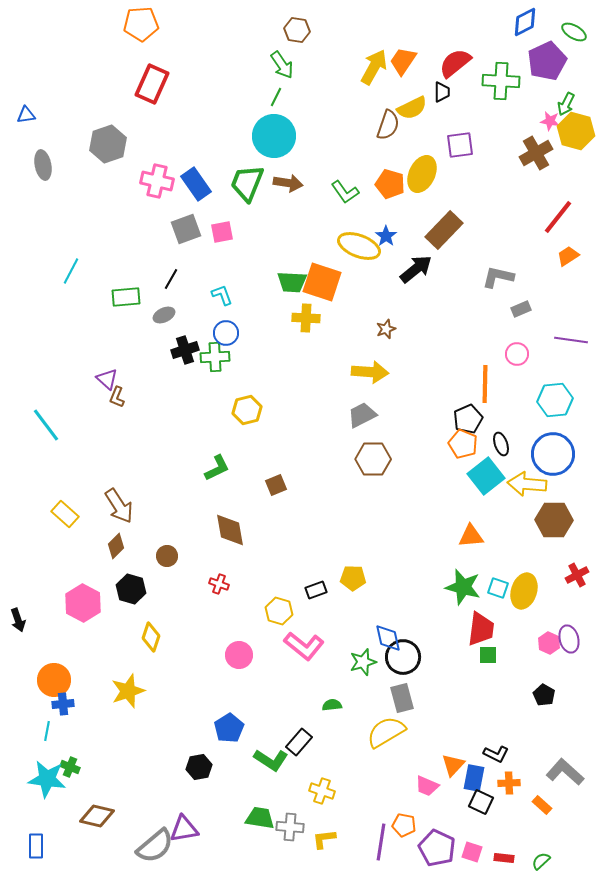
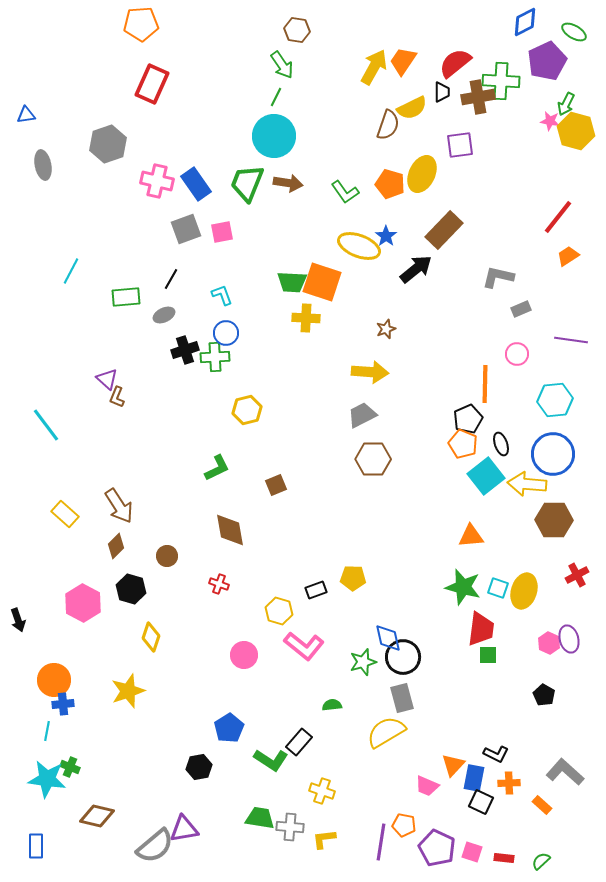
brown cross at (536, 153): moved 58 px left, 56 px up; rotated 20 degrees clockwise
pink circle at (239, 655): moved 5 px right
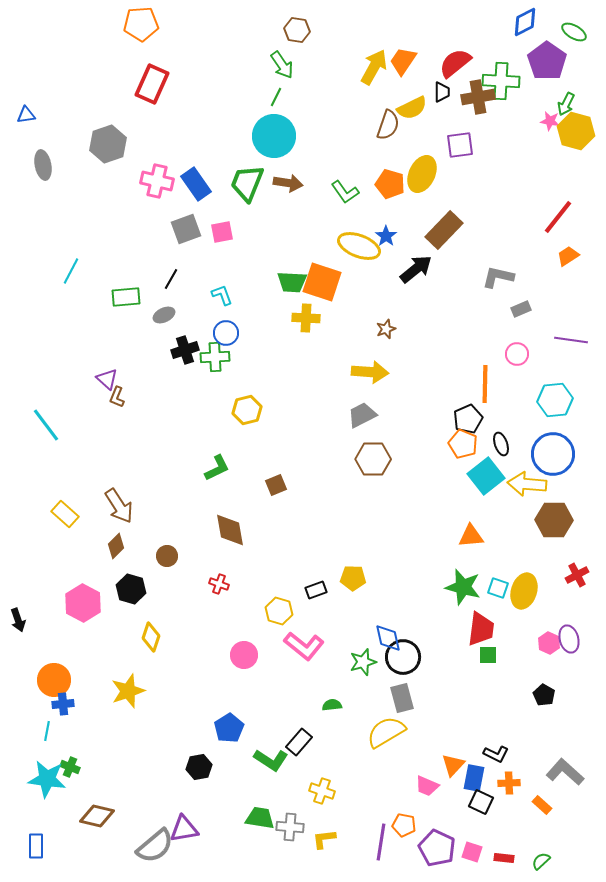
purple pentagon at (547, 61): rotated 12 degrees counterclockwise
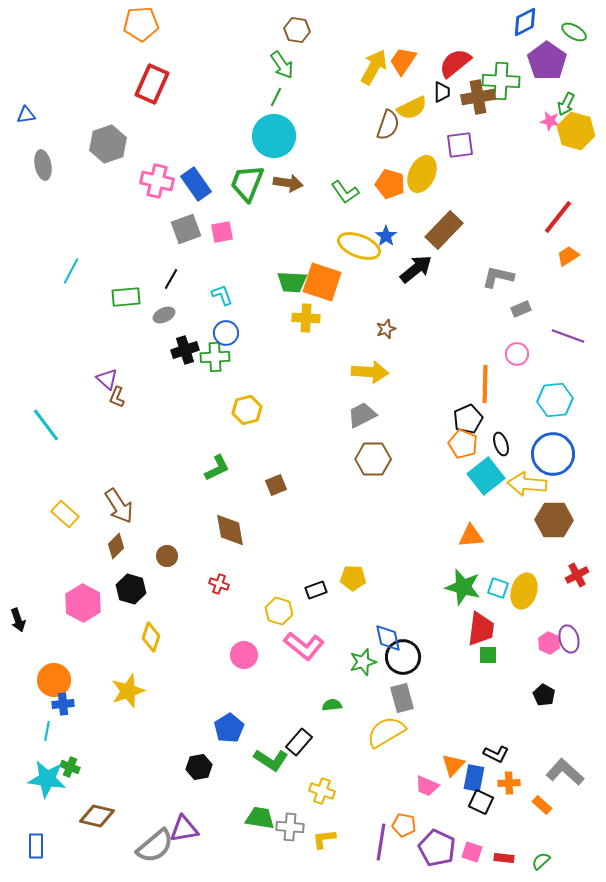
purple line at (571, 340): moved 3 px left, 4 px up; rotated 12 degrees clockwise
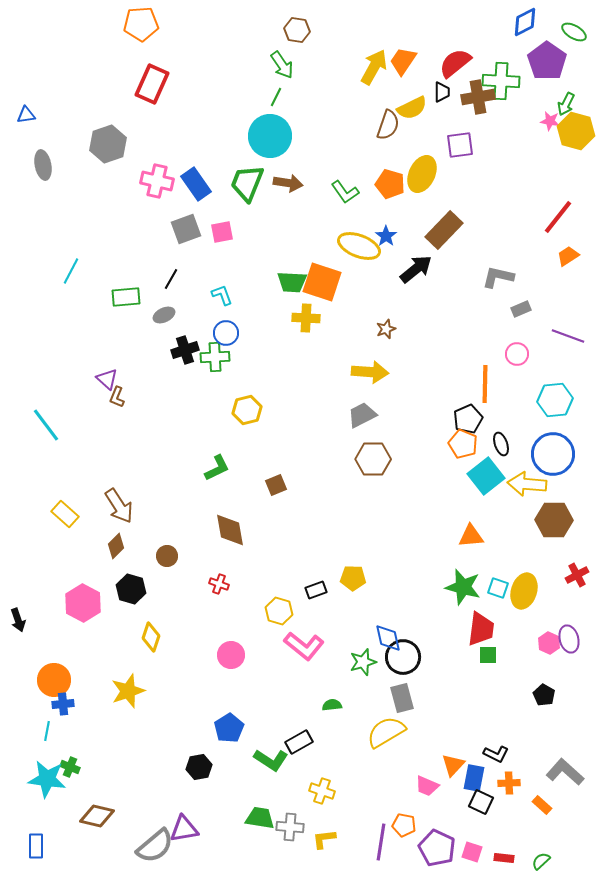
cyan circle at (274, 136): moved 4 px left
pink circle at (244, 655): moved 13 px left
black rectangle at (299, 742): rotated 20 degrees clockwise
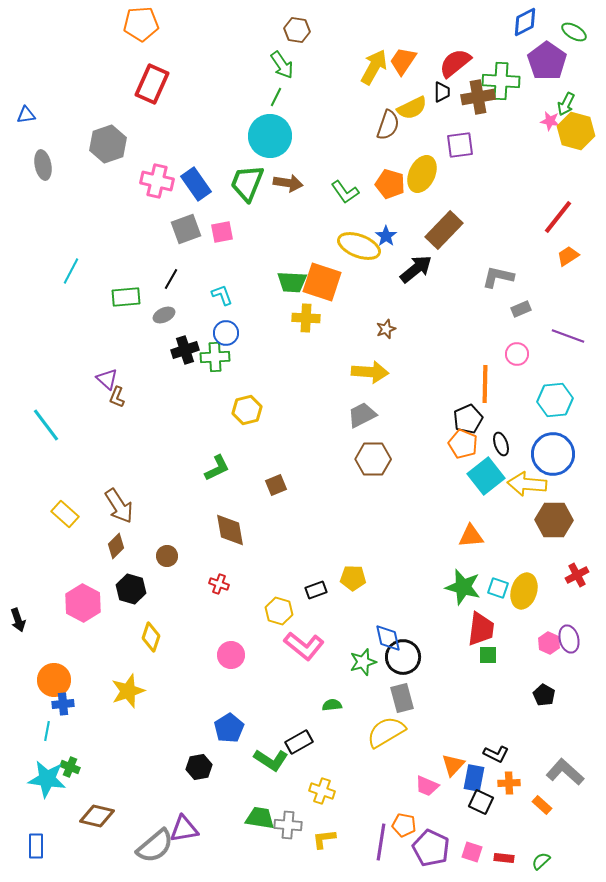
gray cross at (290, 827): moved 2 px left, 2 px up
purple pentagon at (437, 848): moved 6 px left
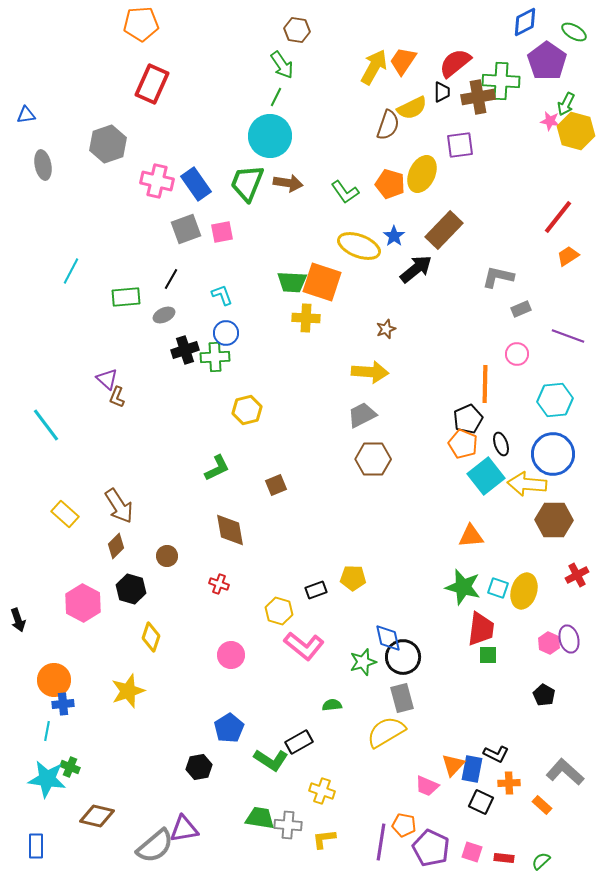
blue star at (386, 236): moved 8 px right
blue rectangle at (474, 778): moved 2 px left, 9 px up
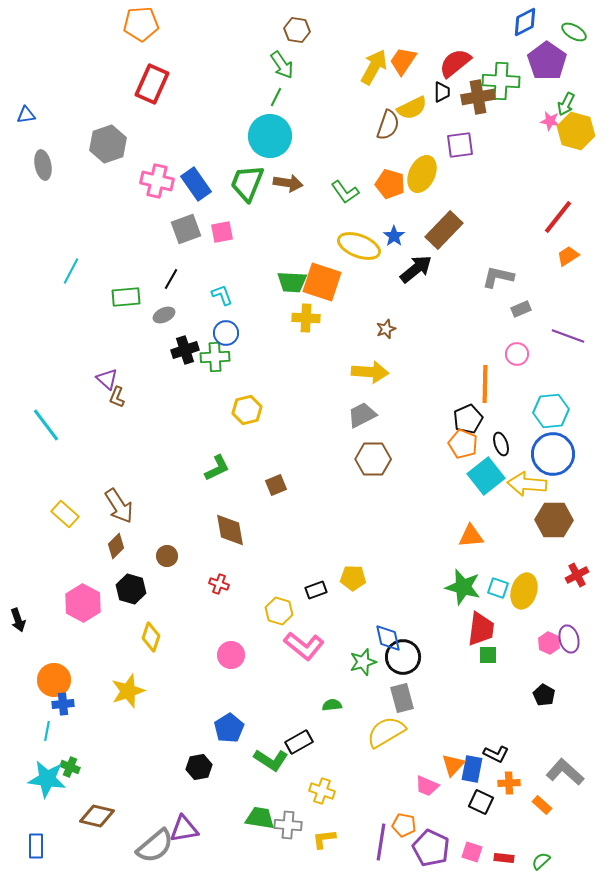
cyan hexagon at (555, 400): moved 4 px left, 11 px down
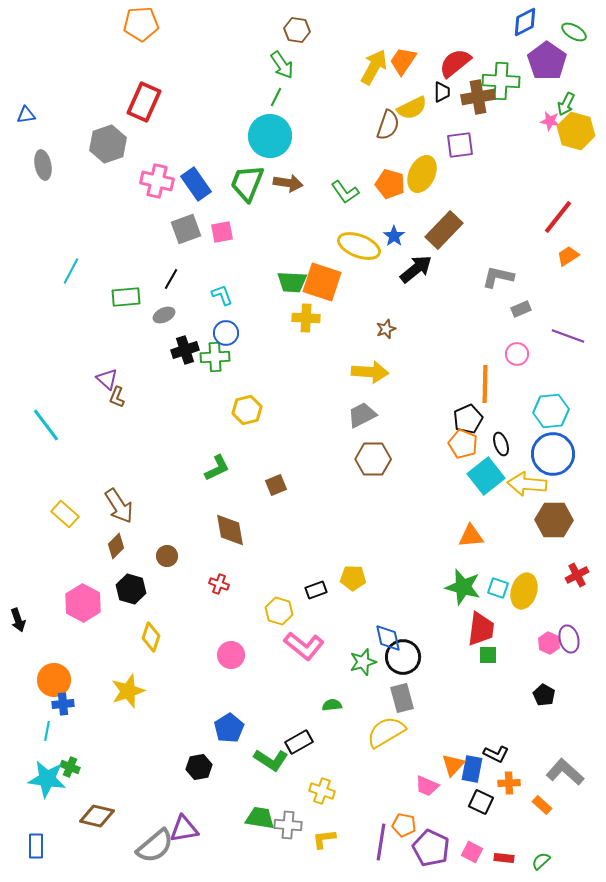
red rectangle at (152, 84): moved 8 px left, 18 px down
pink square at (472, 852): rotated 10 degrees clockwise
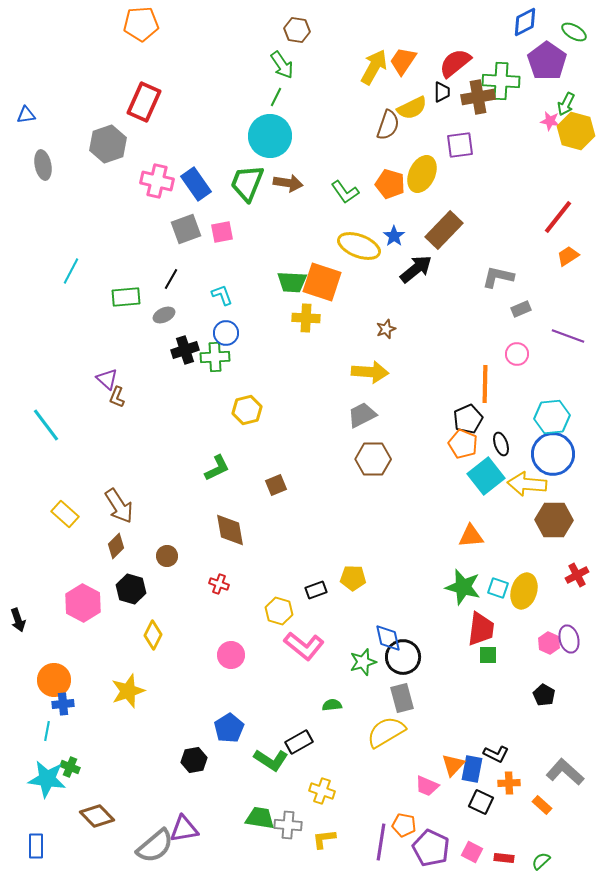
cyan hexagon at (551, 411): moved 1 px right, 6 px down
yellow diamond at (151, 637): moved 2 px right, 2 px up; rotated 8 degrees clockwise
black hexagon at (199, 767): moved 5 px left, 7 px up
brown diamond at (97, 816): rotated 32 degrees clockwise
